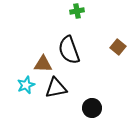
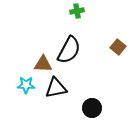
black semicircle: rotated 132 degrees counterclockwise
cyan star: rotated 24 degrees clockwise
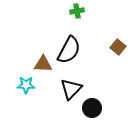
black triangle: moved 15 px right, 1 px down; rotated 35 degrees counterclockwise
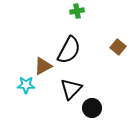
brown triangle: moved 2 px down; rotated 30 degrees counterclockwise
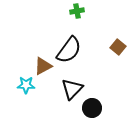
black semicircle: rotated 8 degrees clockwise
black triangle: moved 1 px right
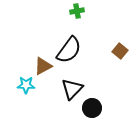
brown square: moved 2 px right, 4 px down
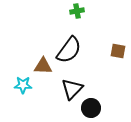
brown square: moved 2 px left; rotated 28 degrees counterclockwise
brown triangle: rotated 30 degrees clockwise
cyan star: moved 3 px left
black circle: moved 1 px left
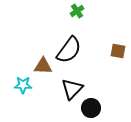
green cross: rotated 24 degrees counterclockwise
